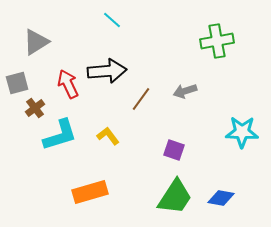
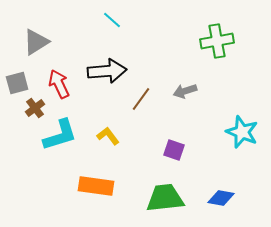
red arrow: moved 9 px left
cyan star: rotated 20 degrees clockwise
orange rectangle: moved 6 px right, 6 px up; rotated 24 degrees clockwise
green trapezoid: moved 10 px left, 1 px down; rotated 129 degrees counterclockwise
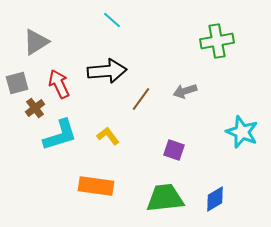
blue diamond: moved 6 px left, 1 px down; rotated 40 degrees counterclockwise
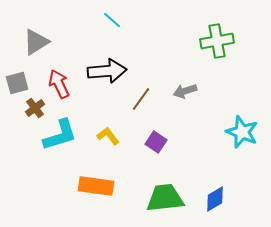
purple square: moved 18 px left, 8 px up; rotated 15 degrees clockwise
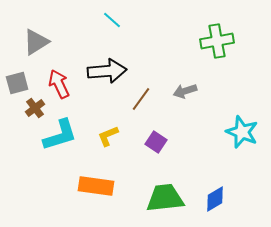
yellow L-shape: rotated 75 degrees counterclockwise
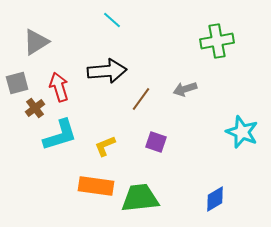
red arrow: moved 3 px down; rotated 8 degrees clockwise
gray arrow: moved 2 px up
yellow L-shape: moved 3 px left, 10 px down
purple square: rotated 15 degrees counterclockwise
green trapezoid: moved 25 px left
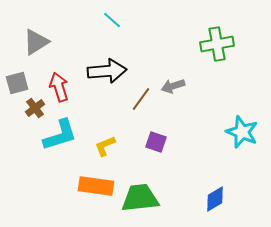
green cross: moved 3 px down
gray arrow: moved 12 px left, 3 px up
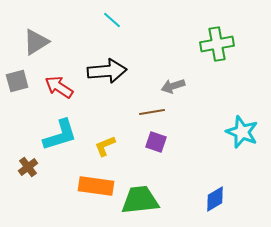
gray square: moved 2 px up
red arrow: rotated 40 degrees counterclockwise
brown line: moved 11 px right, 13 px down; rotated 45 degrees clockwise
brown cross: moved 7 px left, 59 px down
green trapezoid: moved 2 px down
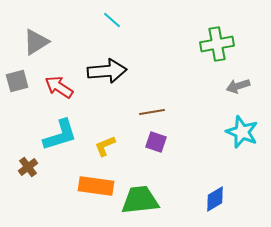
gray arrow: moved 65 px right
